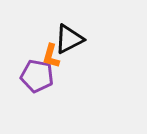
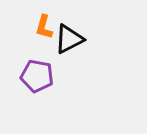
orange L-shape: moved 7 px left, 29 px up
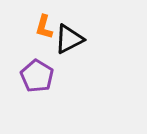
purple pentagon: rotated 20 degrees clockwise
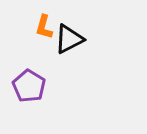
purple pentagon: moved 8 px left, 10 px down
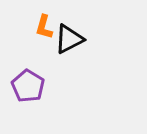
purple pentagon: moved 1 px left
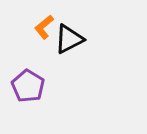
orange L-shape: rotated 35 degrees clockwise
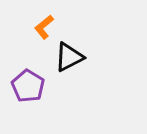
black triangle: moved 18 px down
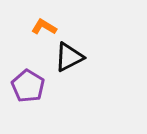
orange L-shape: rotated 70 degrees clockwise
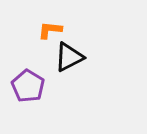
orange L-shape: moved 6 px right, 3 px down; rotated 25 degrees counterclockwise
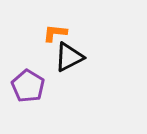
orange L-shape: moved 5 px right, 3 px down
